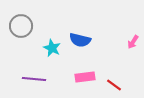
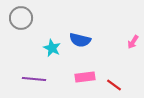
gray circle: moved 8 px up
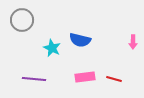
gray circle: moved 1 px right, 2 px down
pink arrow: rotated 32 degrees counterclockwise
red line: moved 6 px up; rotated 21 degrees counterclockwise
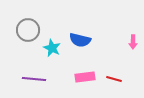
gray circle: moved 6 px right, 10 px down
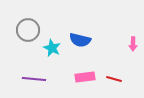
pink arrow: moved 2 px down
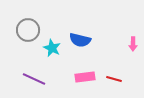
purple line: rotated 20 degrees clockwise
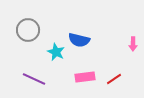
blue semicircle: moved 1 px left
cyan star: moved 4 px right, 4 px down
red line: rotated 49 degrees counterclockwise
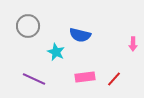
gray circle: moved 4 px up
blue semicircle: moved 1 px right, 5 px up
red line: rotated 14 degrees counterclockwise
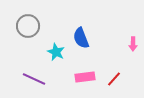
blue semicircle: moved 1 px right, 3 px down; rotated 55 degrees clockwise
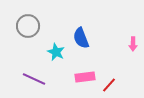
red line: moved 5 px left, 6 px down
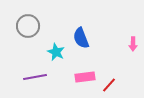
purple line: moved 1 px right, 2 px up; rotated 35 degrees counterclockwise
